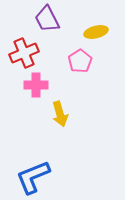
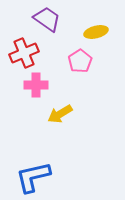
purple trapezoid: rotated 152 degrees clockwise
yellow arrow: rotated 75 degrees clockwise
blue L-shape: rotated 9 degrees clockwise
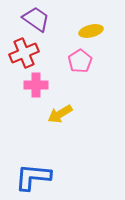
purple trapezoid: moved 11 px left
yellow ellipse: moved 5 px left, 1 px up
blue L-shape: rotated 18 degrees clockwise
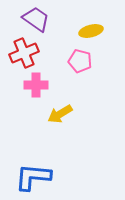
pink pentagon: rotated 25 degrees counterclockwise
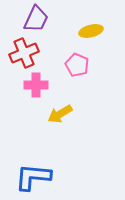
purple trapezoid: rotated 80 degrees clockwise
pink pentagon: moved 3 px left, 4 px down; rotated 10 degrees clockwise
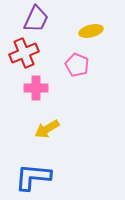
pink cross: moved 3 px down
yellow arrow: moved 13 px left, 15 px down
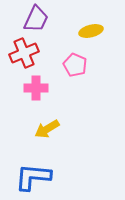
pink pentagon: moved 2 px left
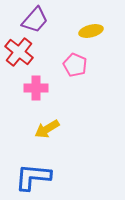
purple trapezoid: moved 1 px left, 1 px down; rotated 16 degrees clockwise
red cross: moved 5 px left, 1 px up; rotated 28 degrees counterclockwise
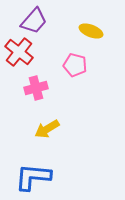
purple trapezoid: moved 1 px left, 1 px down
yellow ellipse: rotated 35 degrees clockwise
pink pentagon: rotated 10 degrees counterclockwise
pink cross: rotated 15 degrees counterclockwise
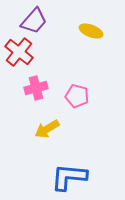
pink pentagon: moved 2 px right, 31 px down
blue L-shape: moved 36 px right
